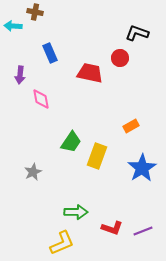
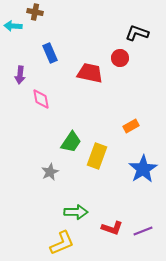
blue star: moved 1 px right, 1 px down
gray star: moved 17 px right
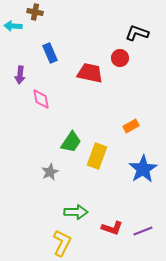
yellow L-shape: rotated 40 degrees counterclockwise
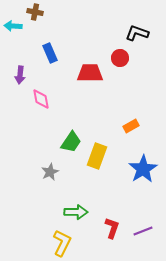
red trapezoid: rotated 12 degrees counterclockwise
red L-shape: rotated 90 degrees counterclockwise
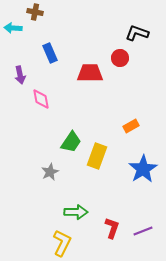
cyan arrow: moved 2 px down
purple arrow: rotated 18 degrees counterclockwise
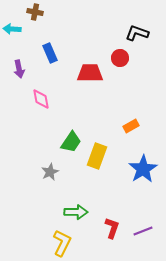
cyan arrow: moved 1 px left, 1 px down
purple arrow: moved 1 px left, 6 px up
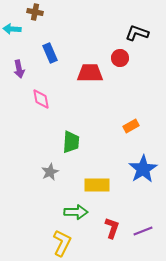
green trapezoid: rotated 30 degrees counterclockwise
yellow rectangle: moved 29 px down; rotated 70 degrees clockwise
